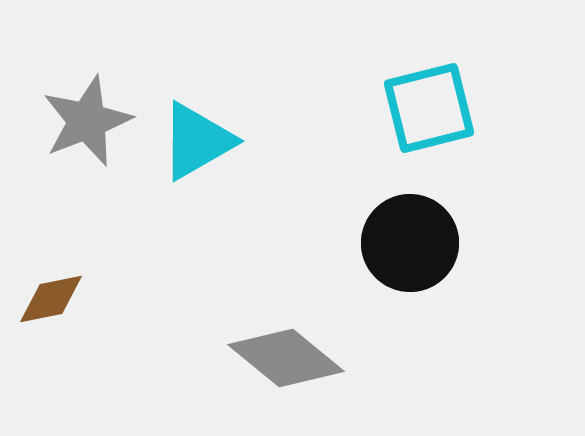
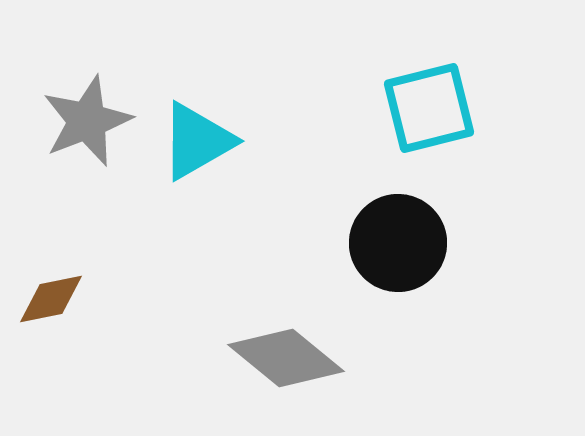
black circle: moved 12 px left
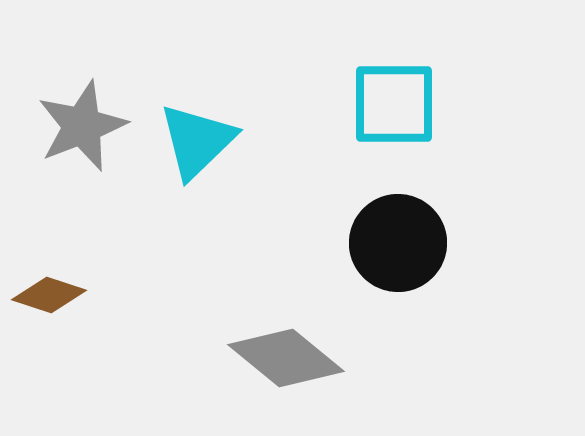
cyan square: moved 35 px left, 4 px up; rotated 14 degrees clockwise
gray star: moved 5 px left, 5 px down
cyan triangle: rotated 14 degrees counterclockwise
brown diamond: moved 2 px left, 4 px up; rotated 30 degrees clockwise
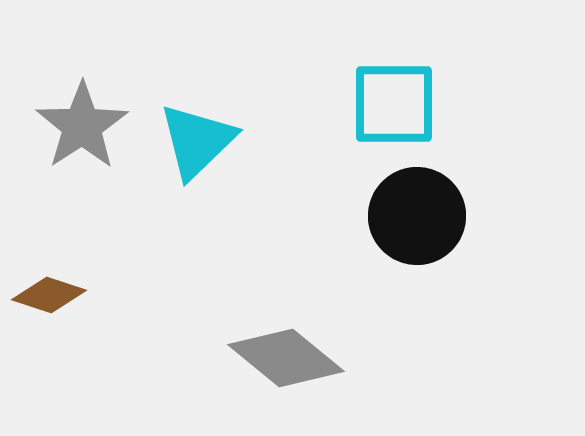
gray star: rotated 12 degrees counterclockwise
black circle: moved 19 px right, 27 px up
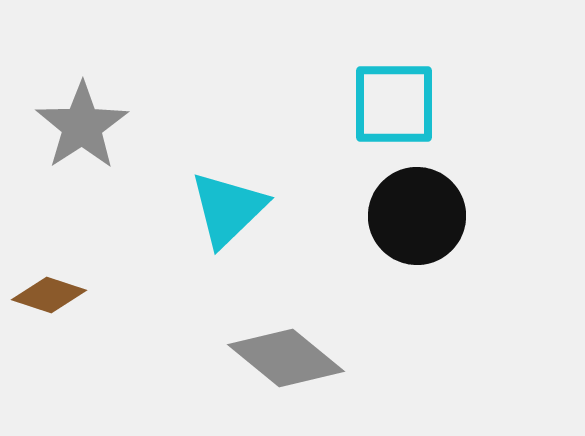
cyan triangle: moved 31 px right, 68 px down
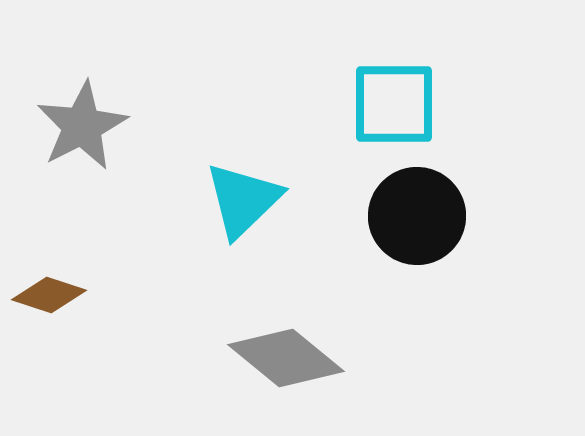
gray star: rotated 6 degrees clockwise
cyan triangle: moved 15 px right, 9 px up
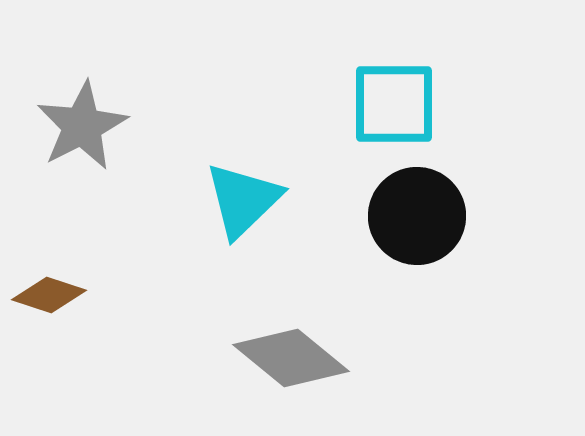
gray diamond: moved 5 px right
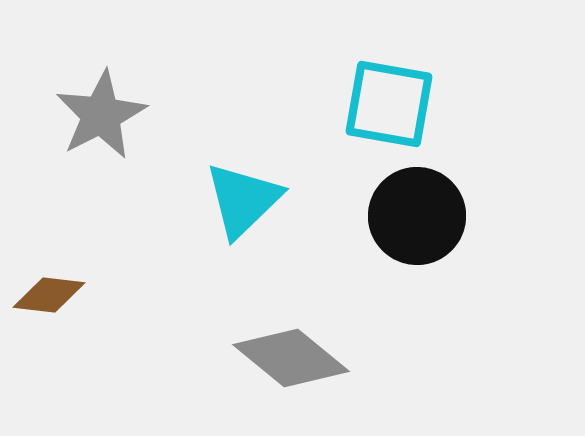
cyan square: moved 5 px left; rotated 10 degrees clockwise
gray star: moved 19 px right, 11 px up
brown diamond: rotated 12 degrees counterclockwise
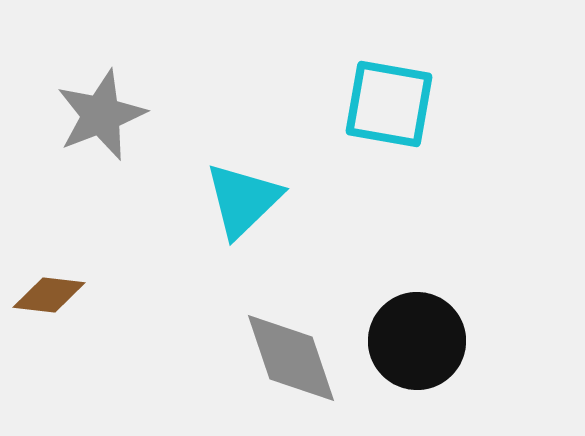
gray star: rotated 6 degrees clockwise
black circle: moved 125 px down
gray diamond: rotated 32 degrees clockwise
